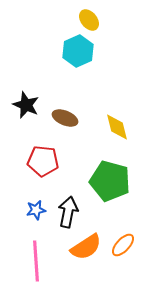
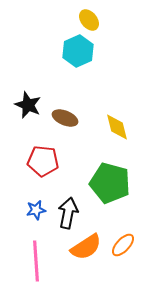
black star: moved 2 px right
green pentagon: moved 2 px down
black arrow: moved 1 px down
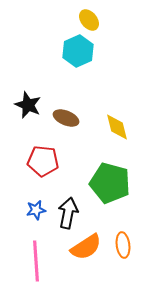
brown ellipse: moved 1 px right
orange ellipse: rotated 50 degrees counterclockwise
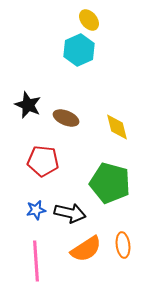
cyan hexagon: moved 1 px right, 1 px up
black arrow: moved 2 px right; rotated 92 degrees clockwise
orange semicircle: moved 2 px down
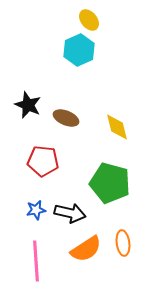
orange ellipse: moved 2 px up
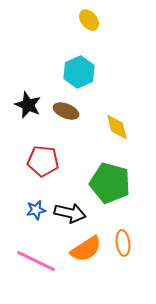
cyan hexagon: moved 22 px down
brown ellipse: moved 7 px up
pink line: rotated 60 degrees counterclockwise
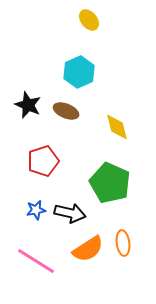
red pentagon: rotated 24 degrees counterclockwise
green pentagon: rotated 9 degrees clockwise
orange semicircle: moved 2 px right
pink line: rotated 6 degrees clockwise
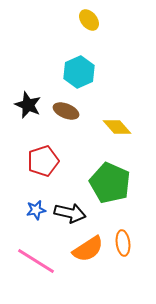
yellow diamond: rotated 28 degrees counterclockwise
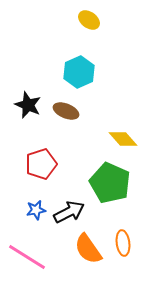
yellow ellipse: rotated 15 degrees counterclockwise
yellow diamond: moved 6 px right, 12 px down
red pentagon: moved 2 px left, 3 px down
black arrow: moved 1 px left, 1 px up; rotated 40 degrees counterclockwise
orange semicircle: rotated 88 degrees clockwise
pink line: moved 9 px left, 4 px up
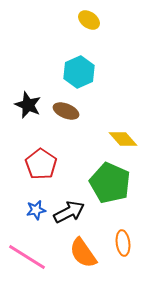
red pentagon: rotated 20 degrees counterclockwise
orange semicircle: moved 5 px left, 4 px down
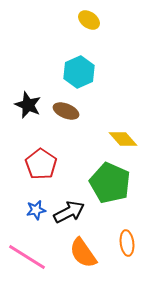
orange ellipse: moved 4 px right
